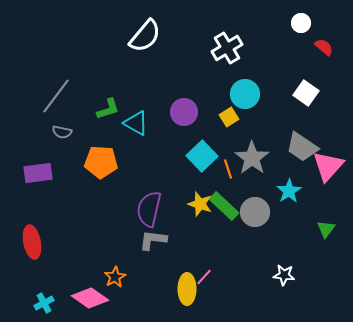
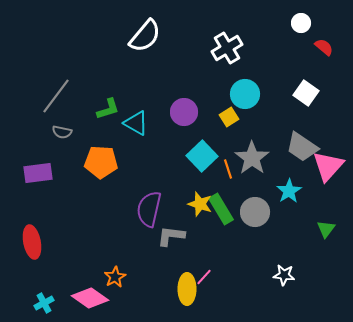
green rectangle: moved 3 px left, 3 px down; rotated 16 degrees clockwise
gray L-shape: moved 18 px right, 4 px up
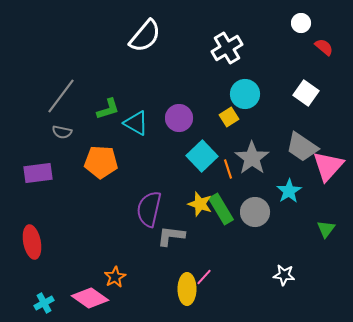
gray line: moved 5 px right
purple circle: moved 5 px left, 6 px down
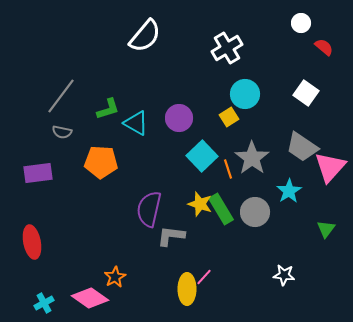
pink triangle: moved 2 px right, 1 px down
